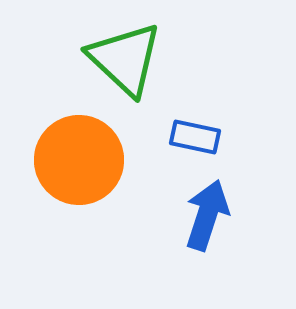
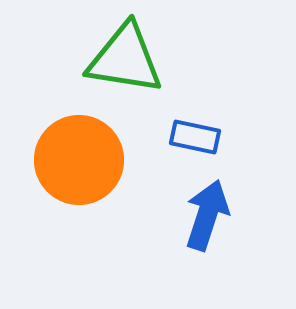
green triangle: rotated 34 degrees counterclockwise
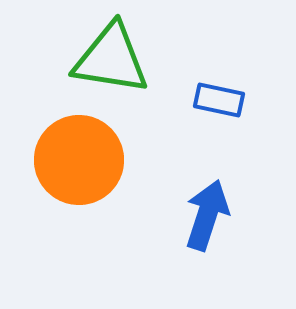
green triangle: moved 14 px left
blue rectangle: moved 24 px right, 37 px up
